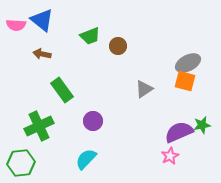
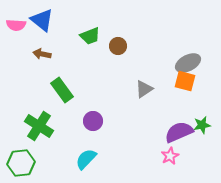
green cross: rotated 32 degrees counterclockwise
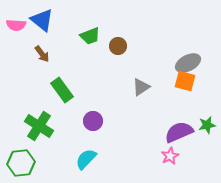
brown arrow: rotated 138 degrees counterclockwise
gray triangle: moved 3 px left, 2 px up
green star: moved 5 px right
